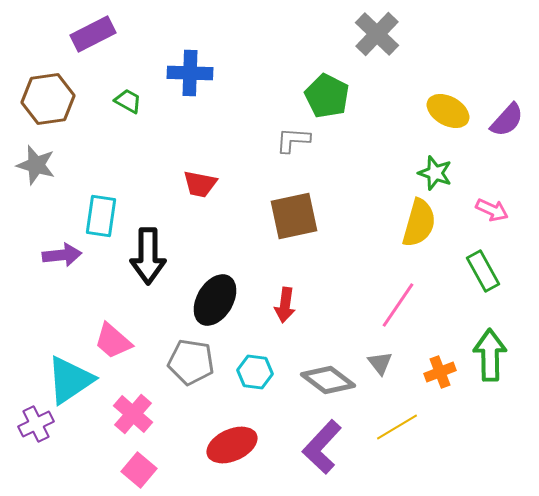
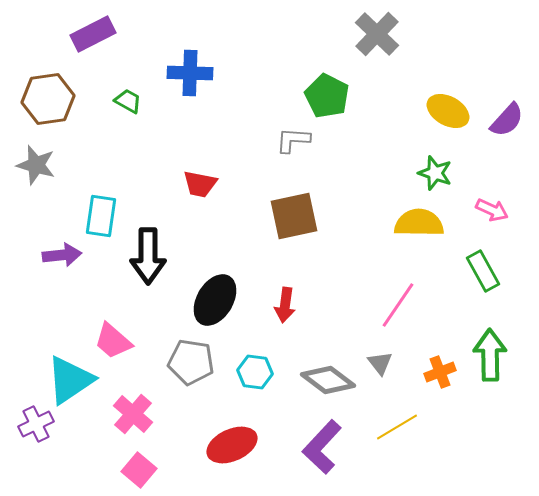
yellow semicircle: rotated 105 degrees counterclockwise
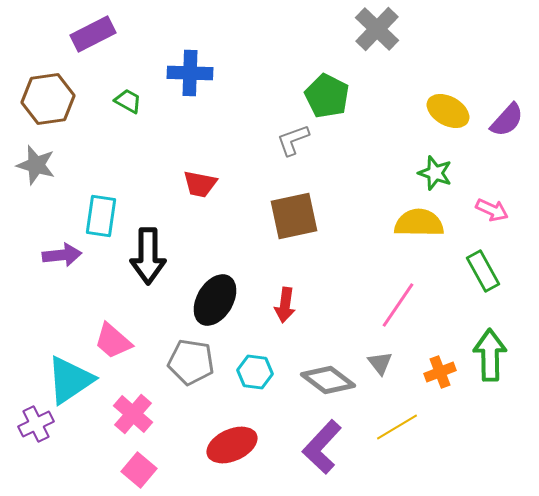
gray cross: moved 5 px up
gray L-shape: rotated 24 degrees counterclockwise
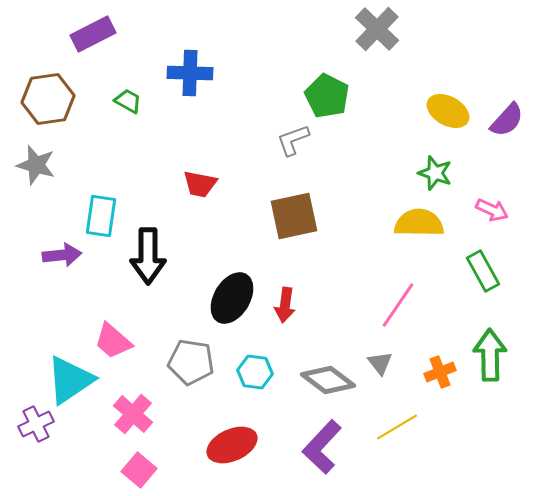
black ellipse: moved 17 px right, 2 px up
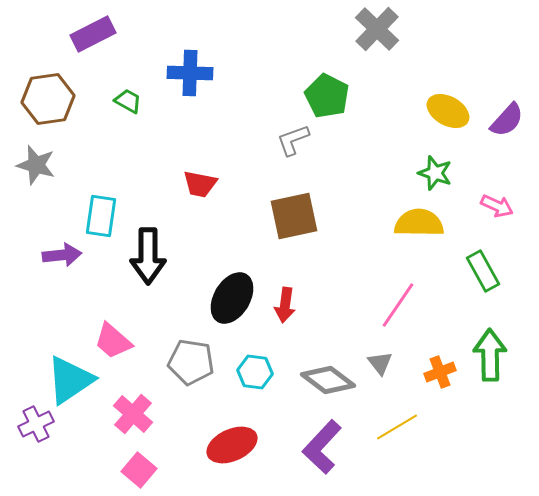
pink arrow: moved 5 px right, 4 px up
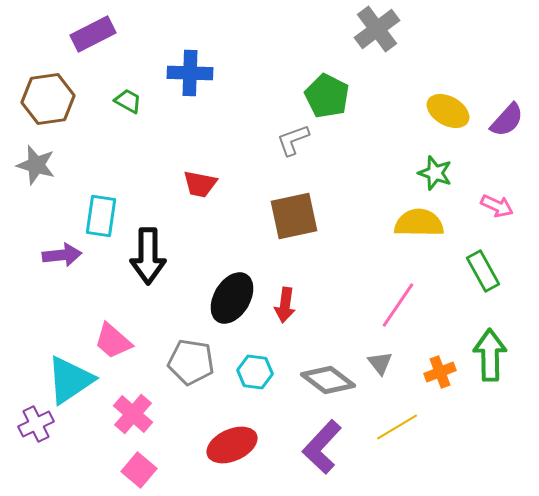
gray cross: rotated 9 degrees clockwise
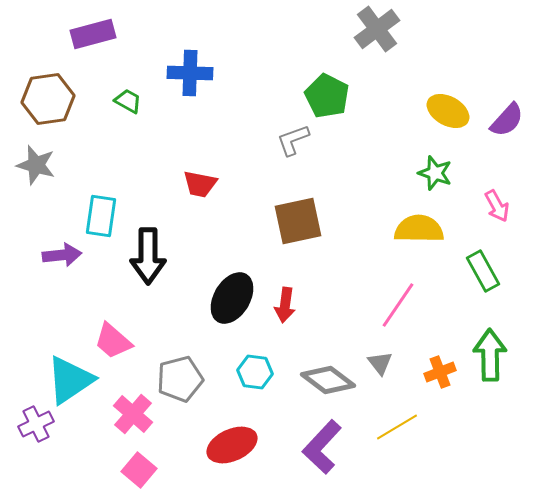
purple rectangle: rotated 12 degrees clockwise
pink arrow: rotated 36 degrees clockwise
brown square: moved 4 px right, 5 px down
yellow semicircle: moved 6 px down
gray pentagon: moved 11 px left, 17 px down; rotated 24 degrees counterclockwise
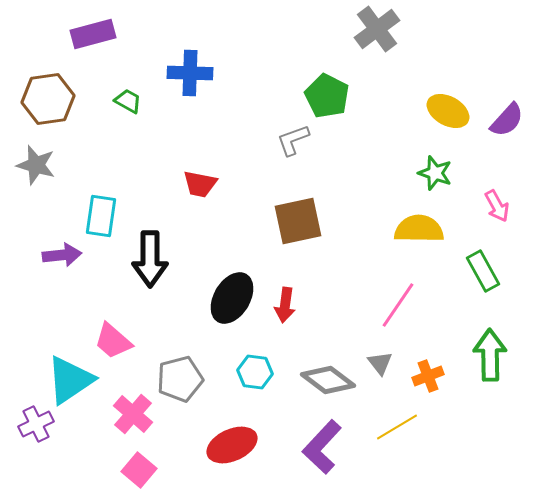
black arrow: moved 2 px right, 3 px down
orange cross: moved 12 px left, 4 px down
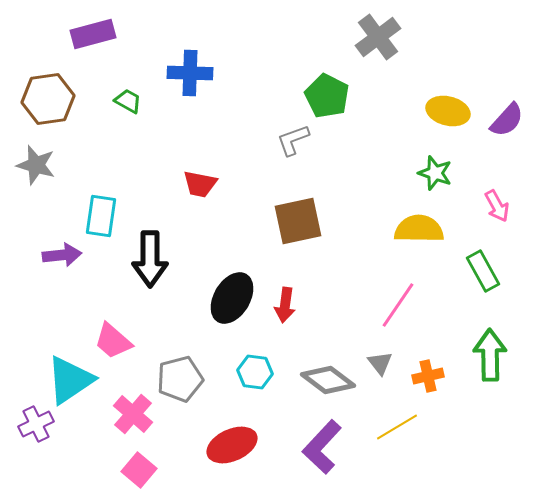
gray cross: moved 1 px right, 8 px down
yellow ellipse: rotated 15 degrees counterclockwise
orange cross: rotated 8 degrees clockwise
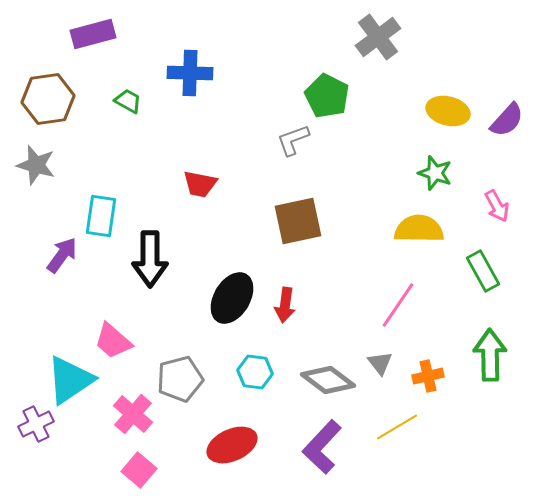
purple arrow: rotated 48 degrees counterclockwise
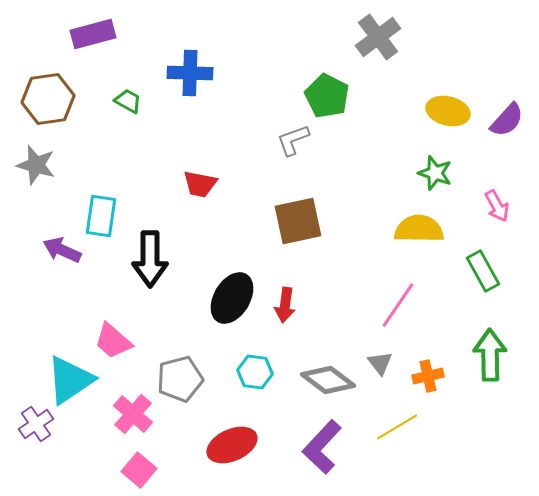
purple arrow: moved 5 px up; rotated 102 degrees counterclockwise
purple cross: rotated 8 degrees counterclockwise
